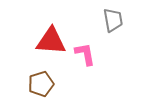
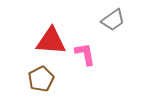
gray trapezoid: rotated 65 degrees clockwise
brown pentagon: moved 5 px up; rotated 10 degrees counterclockwise
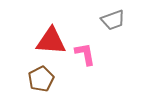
gray trapezoid: rotated 15 degrees clockwise
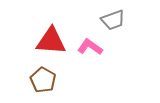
pink L-shape: moved 5 px right, 7 px up; rotated 45 degrees counterclockwise
brown pentagon: moved 2 px right, 1 px down; rotated 15 degrees counterclockwise
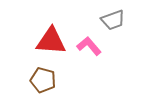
pink L-shape: moved 1 px left, 1 px up; rotated 15 degrees clockwise
brown pentagon: rotated 15 degrees counterclockwise
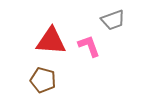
pink L-shape: rotated 20 degrees clockwise
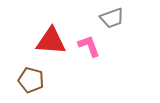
gray trapezoid: moved 1 px left, 2 px up
brown pentagon: moved 12 px left
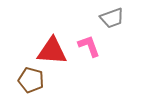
red triangle: moved 1 px right, 10 px down
